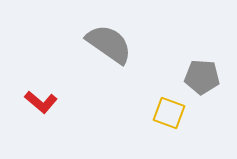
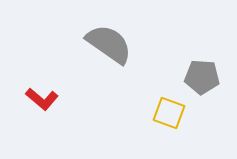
red L-shape: moved 1 px right, 3 px up
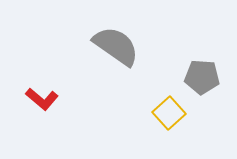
gray semicircle: moved 7 px right, 2 px down
yellow square: rotated 28 degrees clockwise
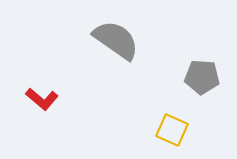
gray semicircle: moved 6 px up
yellow square: moved 3 px right, 17 px down; rotated 24 degrees counterclockwise
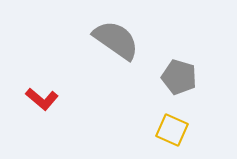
gray pentagon: moved 23 px left; rotated 12 degrees clockwise
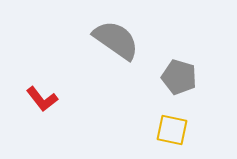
red L-shape: rotated 12 degrees clockwise
yellow square: rotated 12 degrees counterclockwise
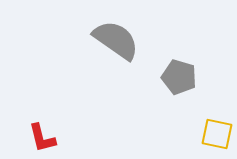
red L-shape: moved 39 px down; rotated 24 degrees clockwise
yellow square: moved 45 px right, 4 px down
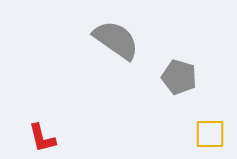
yellow square: moved 7 px left; rotated 12 degrees counterclockwise
